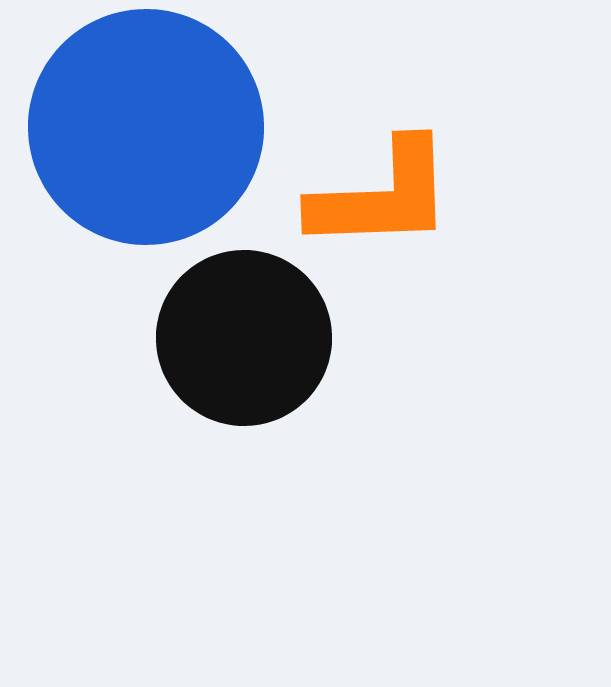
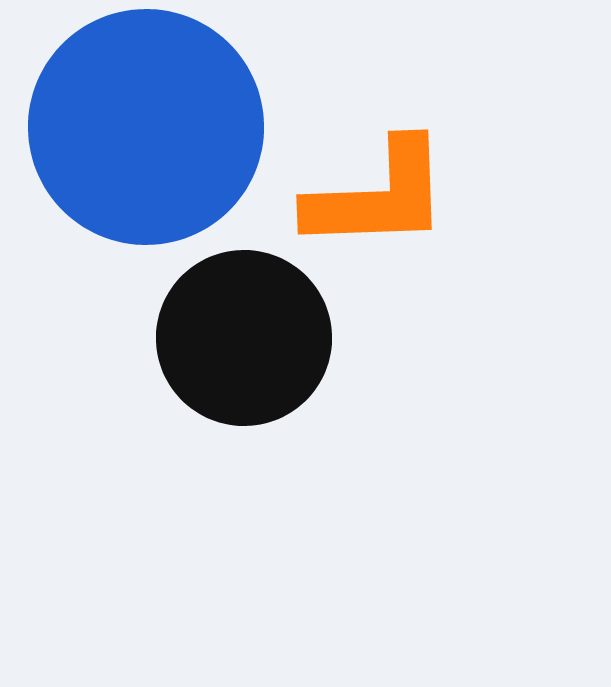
orange L-shape: moved 4 px left
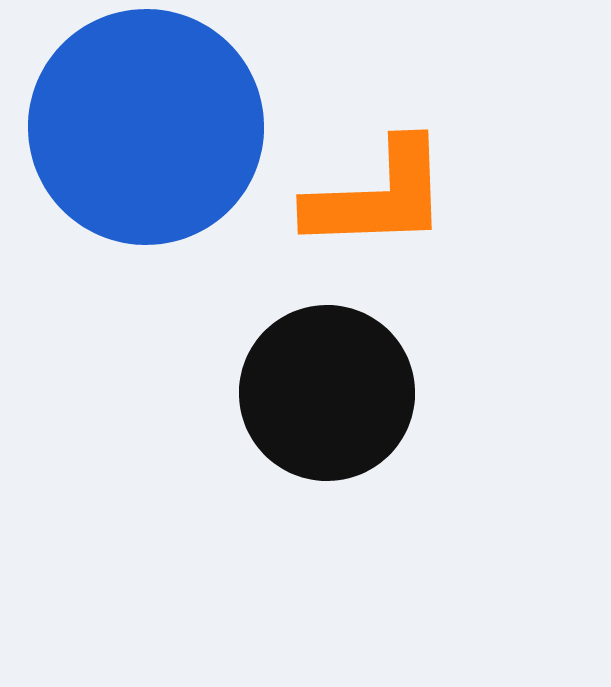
black circle: moved 83 px right, 55 px down
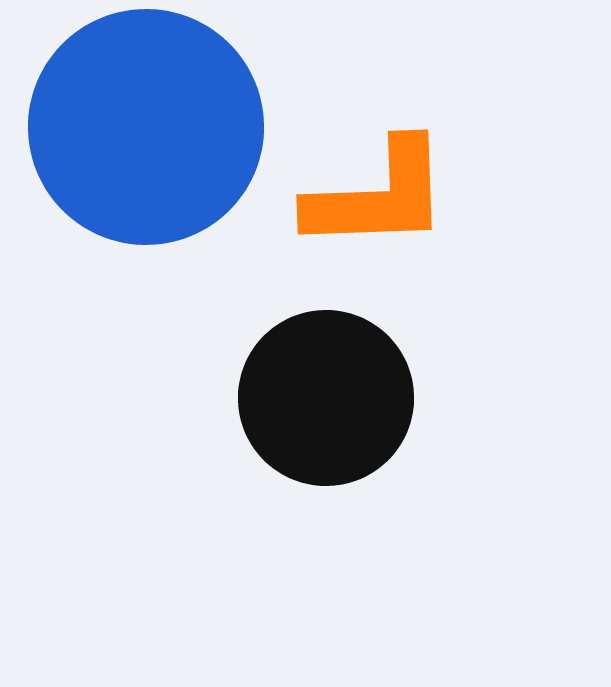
black circle: moved 1 px left, 5 px down
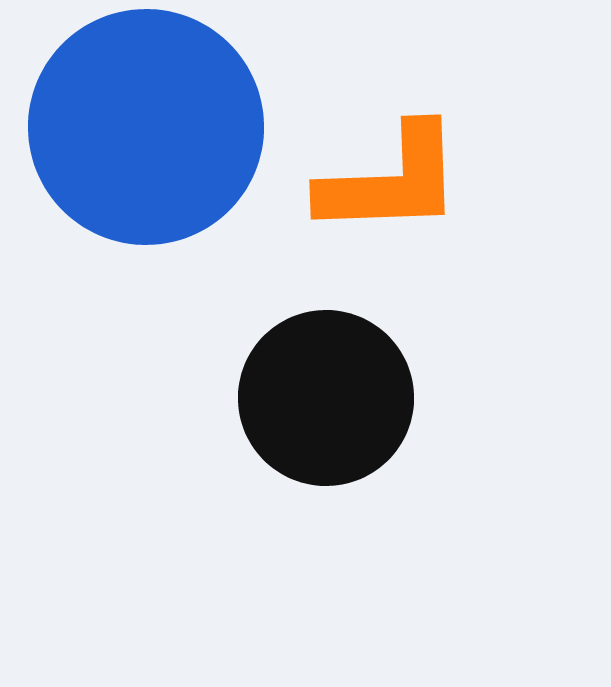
orange L-shape: moved 13 px right, 15 px up
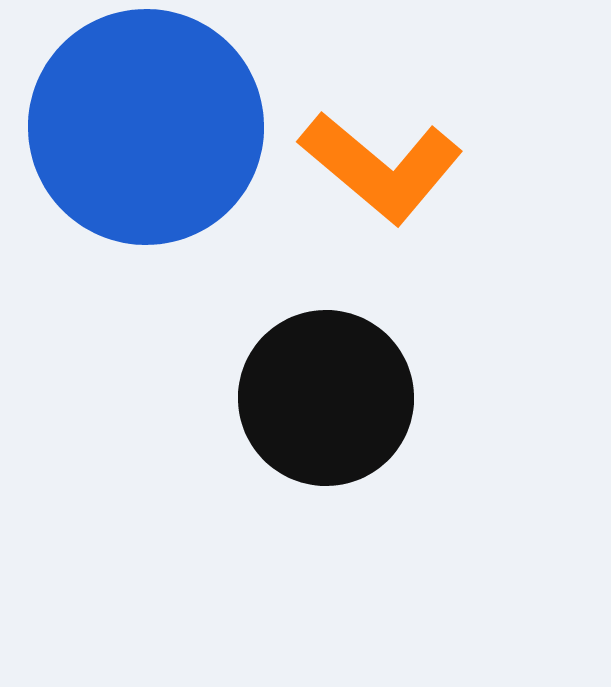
orange L-shape: moved 10 px left, 14 px up; rotated 42 degrees clockwise
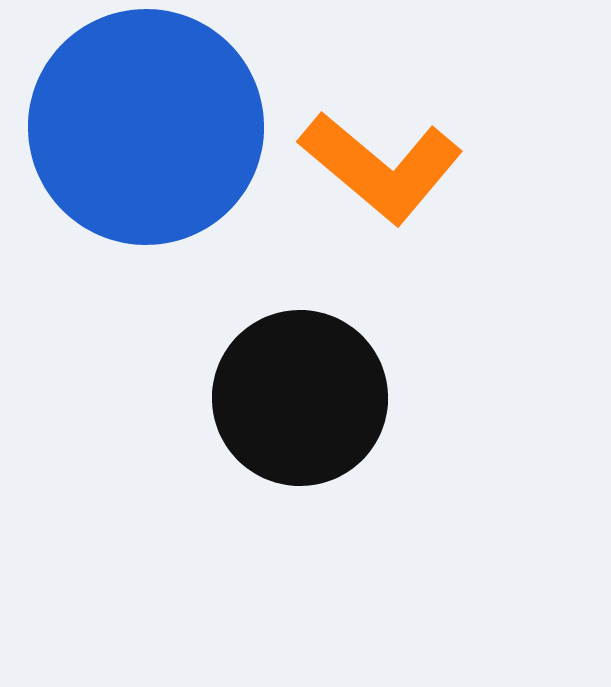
black circle: moved 26 px left
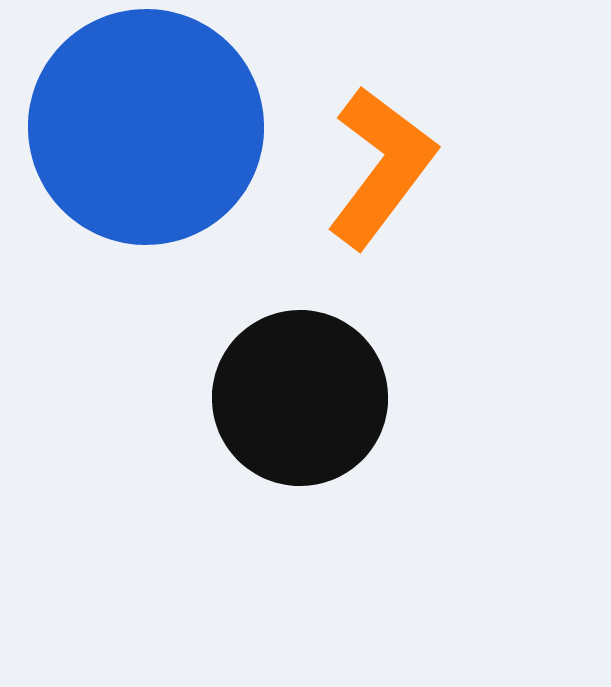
orange L-shape: rotated 93 degrees counterclockwise
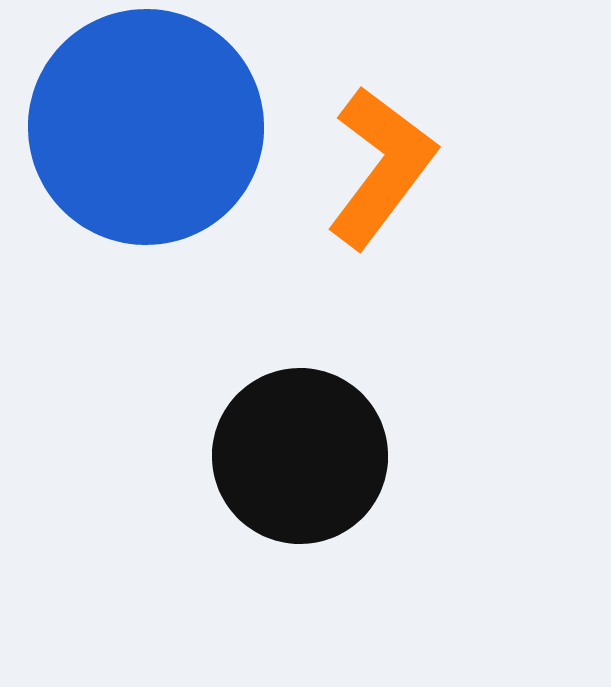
black circle: moved 58 px down
